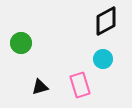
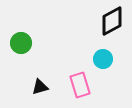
black diamond: moved 6 px right
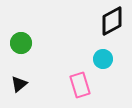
black triangle: moved 21 px left, 3 px up; rotated 24 degrees counterclockwise
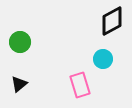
green circle: moved 1 px left, 1 px up
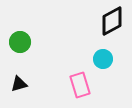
black triangle: rotated 24 degrees clockwise
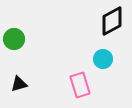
green circle: moved 6 px left, 3 px up
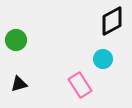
green circle: moved 2 px right, 1 px down
pink rectangle: rotated 15 degrees counterclockwise
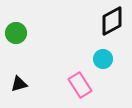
green circle: moved 7 px up
